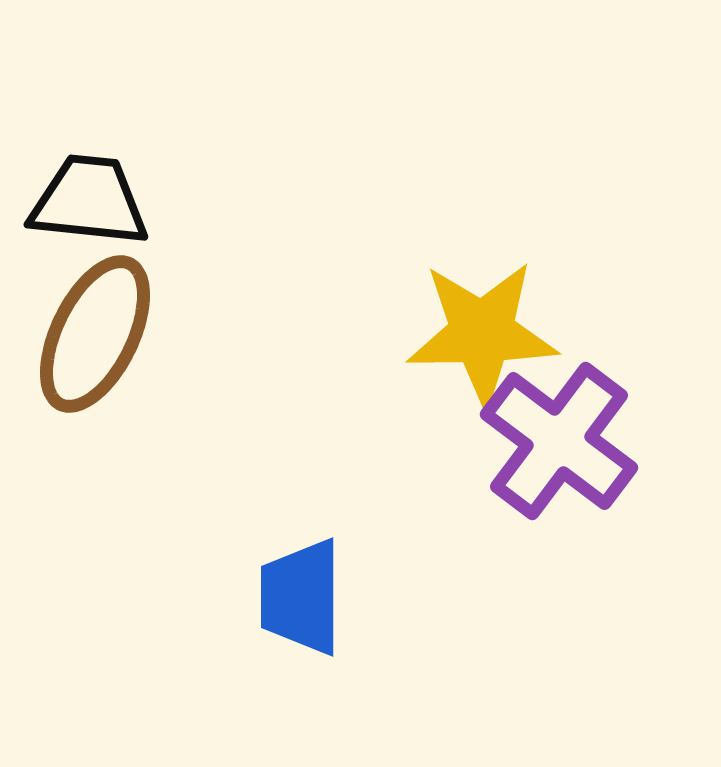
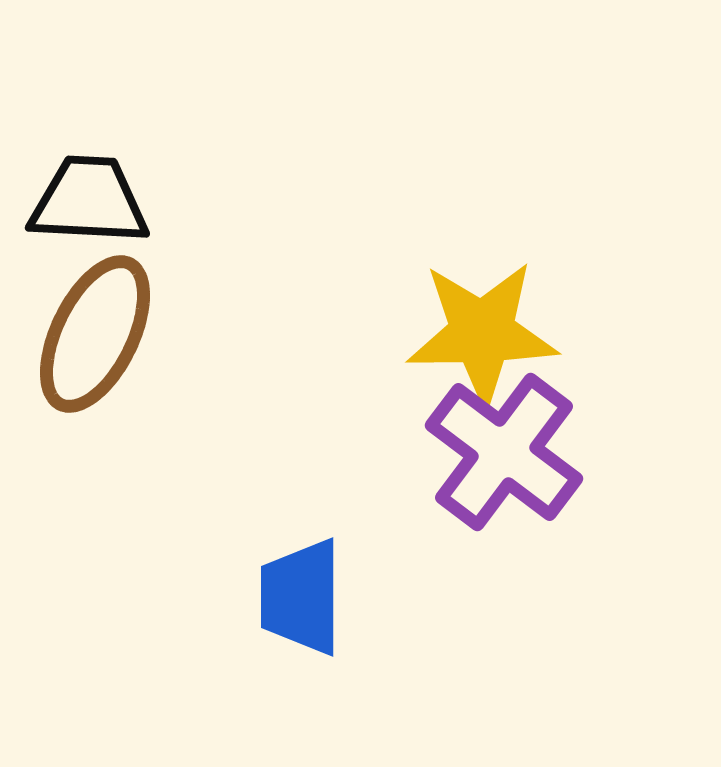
black trapezoid: rotated 3 degrees counterclockwise
purple cross: moved 55 px left, 11 px down
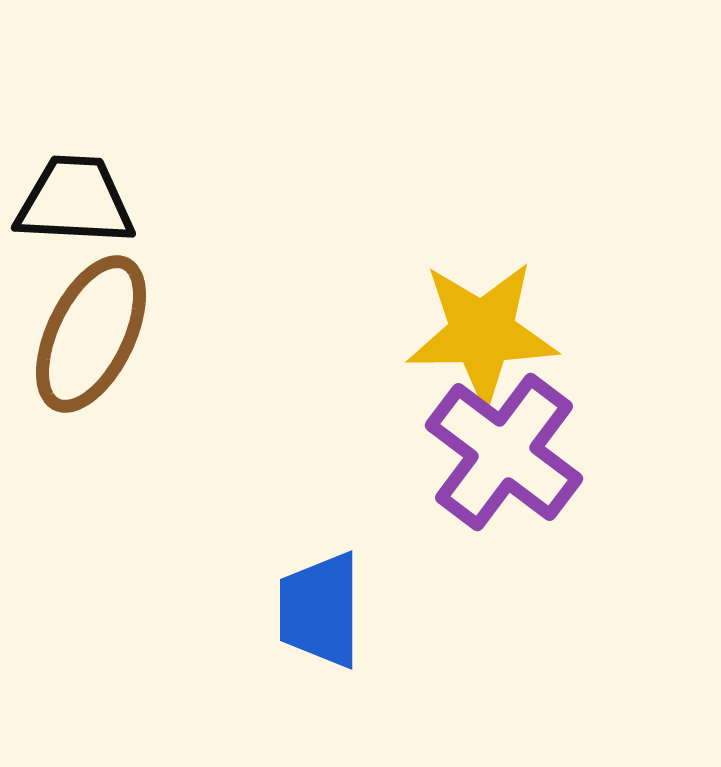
black trapezoid: moved 14 px left
brown ellipse: moved 4 px left
blue trapezoid: moved 19 px right, 13 px down
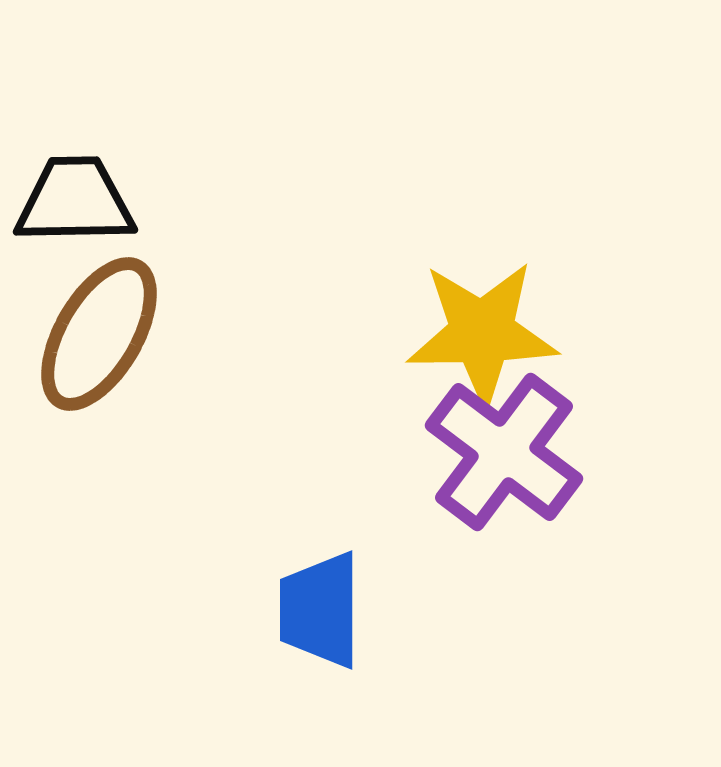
black trapezoid: rotated 4 degrees counterclockwise
brown ellipse: moved 8 px right; rotated 4 degrees clockwise
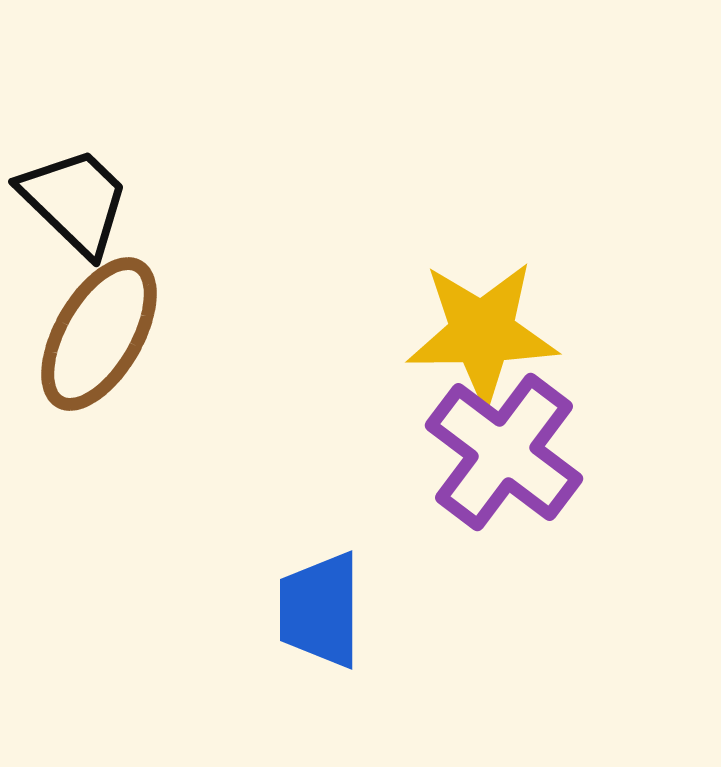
black trapezoid: rotated 45 degrees clockwise
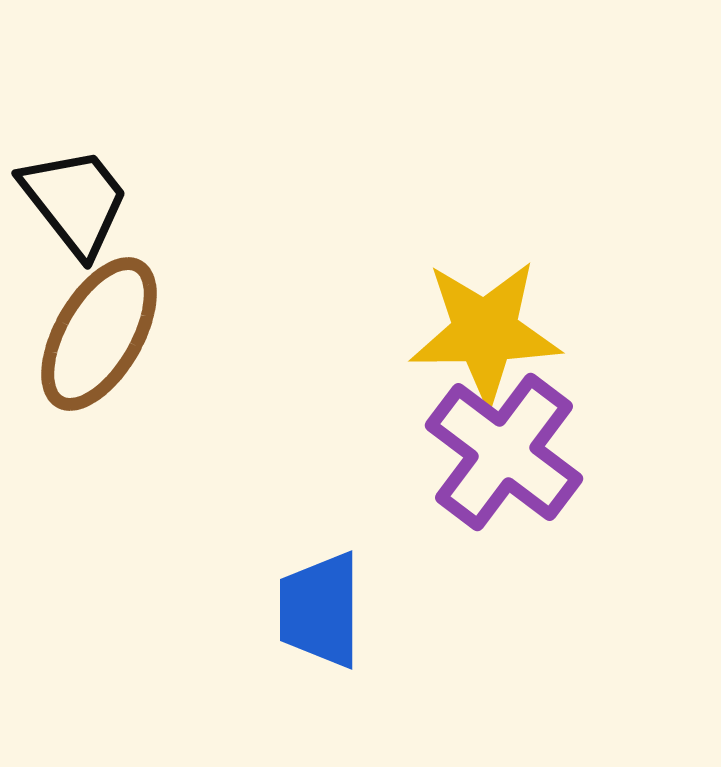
black trapezoid: rotated 8 degrees clockwise
yellow star: moved 3 px right, 1 px up
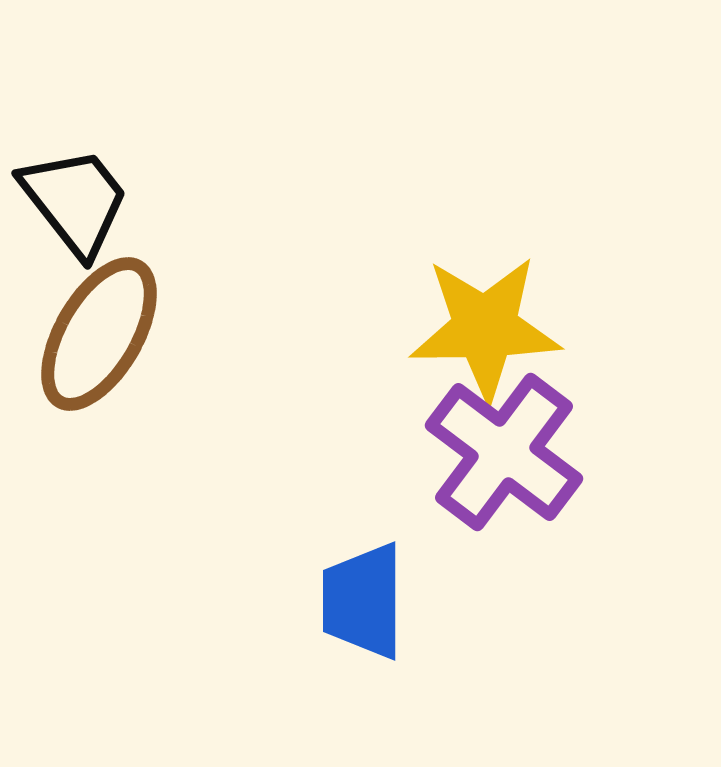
yellow star: moved 4 px up
blue trapezoid: moved 43 px right, 9 px up
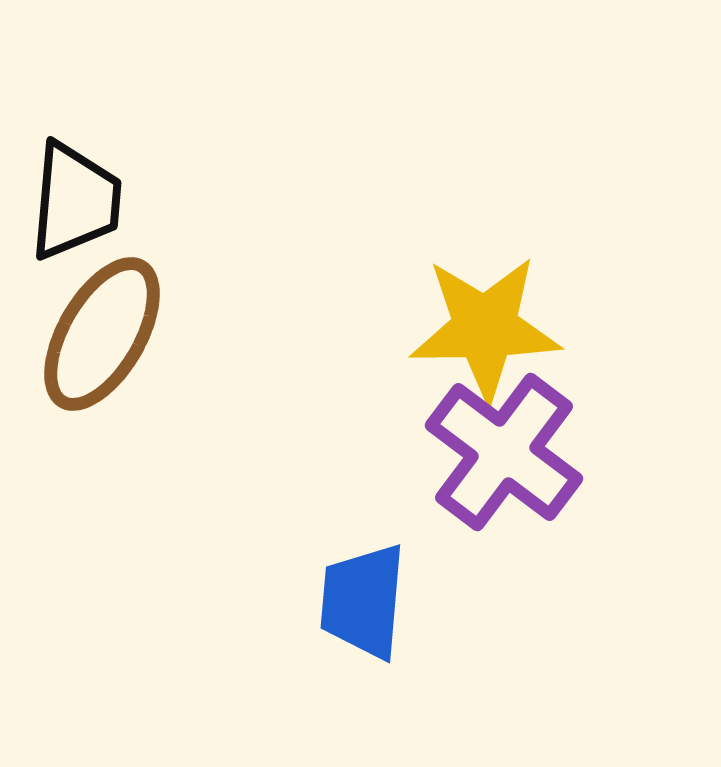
black trapezoid: rotated 43 degrees clockwise
brown ellipse: moved 3 px right
blue trapezoid: rotated 5 degrees clockwise
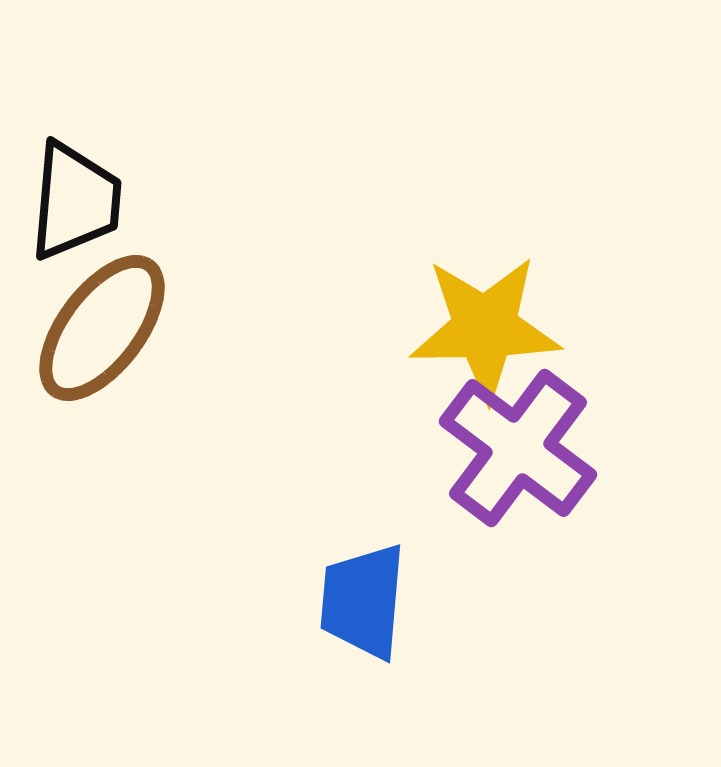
brown ellipse: moved 6 px up; rotated 7 degrees clockwise
purple cross: moved 14 px right, 4 px up
